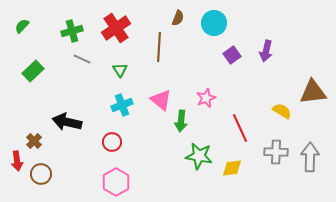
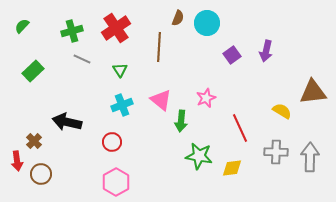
cyan circle: moved 7 px left
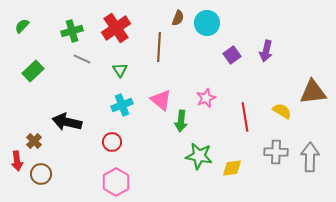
red line: moved 5 px right, 11 px up; rotated 16 degrees clockwise
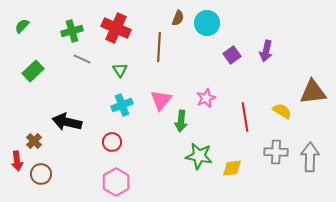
red cross: rotated 32 degrees counterclockwise
pink triangle: rotated 30 degrees clockwise
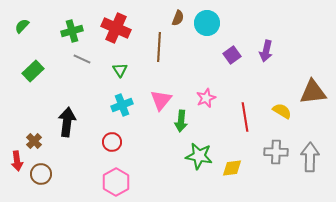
black arrow: rotated 84 degrees clockwise
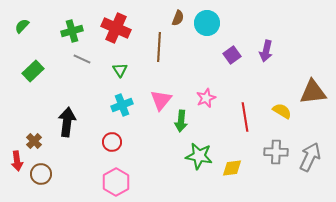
gray arrow: rotated 24 degrees clockwise
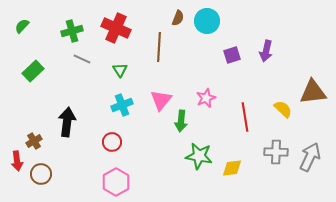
cyan circle: moved 2 px up
purple square: rotated 18 degrees clockwise
yellow semicircle: moved 1 px right, 2 px up; rotated 12 degrees clockwise
brown cross: rotated 14 degrees clockwise
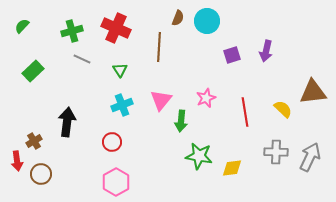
red line: moved 5 px up
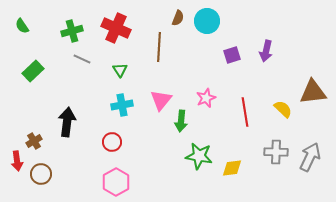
green semicircle: rotated 77 degrees counterclockwise
cyan cross: rotated 10 degrees clockwise
